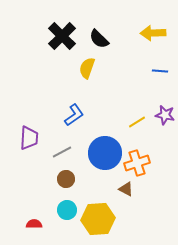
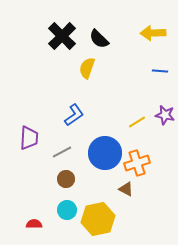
yellow hexagon: rotated 8 degrees counterclockwise
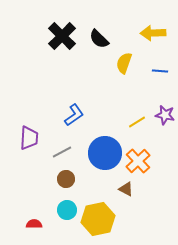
yellow semicircle: moved 37 px right, 5 px up
orange cross: moved 1 px right, 2 px up; rotated 25 degrees counterclockwise
